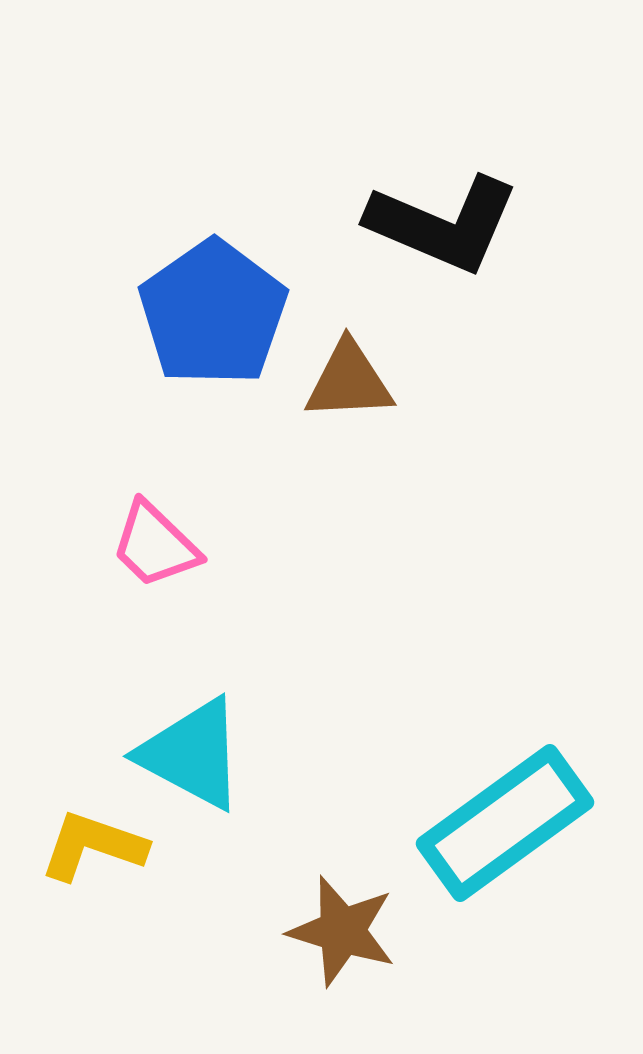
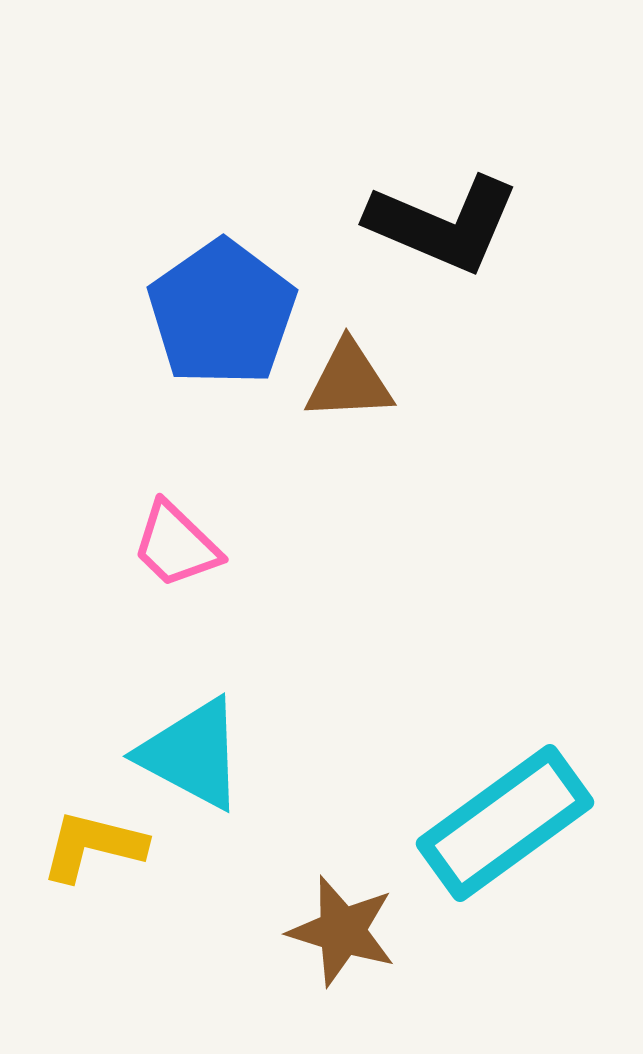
blue pentagon: moved 9 px right
pink trapezoid: moved 21 px right
yellow L-shape: rotated 5 degrees counterclockwise
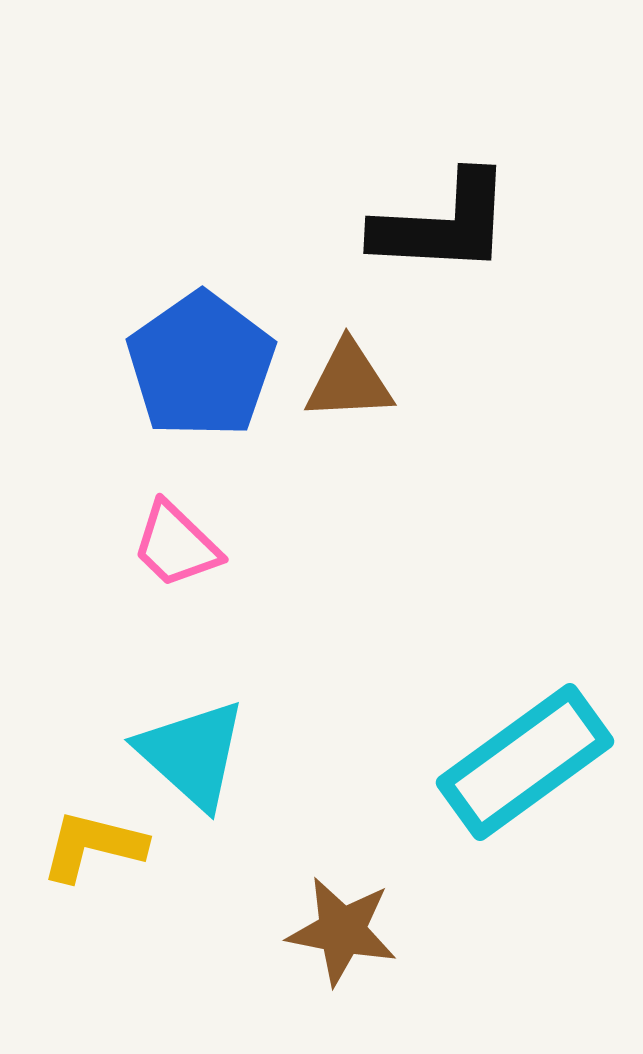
black L-shape: rotated 20 degrees counterclockwise
blue pentagon: moved 21 px left, 52 px down
cyan triangle: rotated 14 degrees clockwise
cyan rectangle: moved 20 px right, 61 px up
brown star: rotated 6 degrees counterclockwise
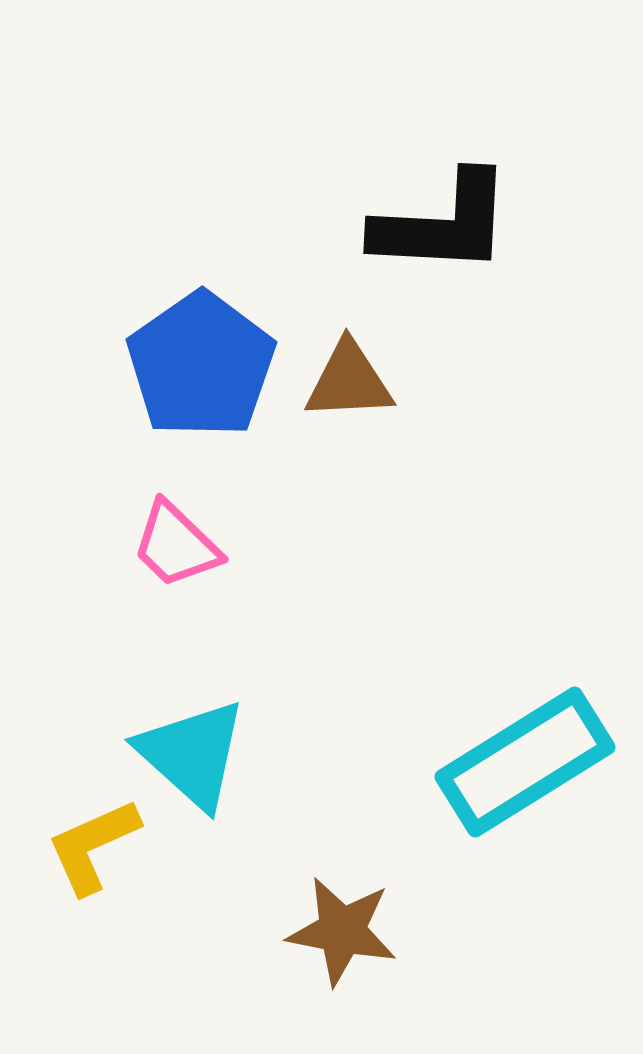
cyan rectangle: rotated 4 degrees clockwise
yellow L-shape: rotated 38 degrees counterclockwise
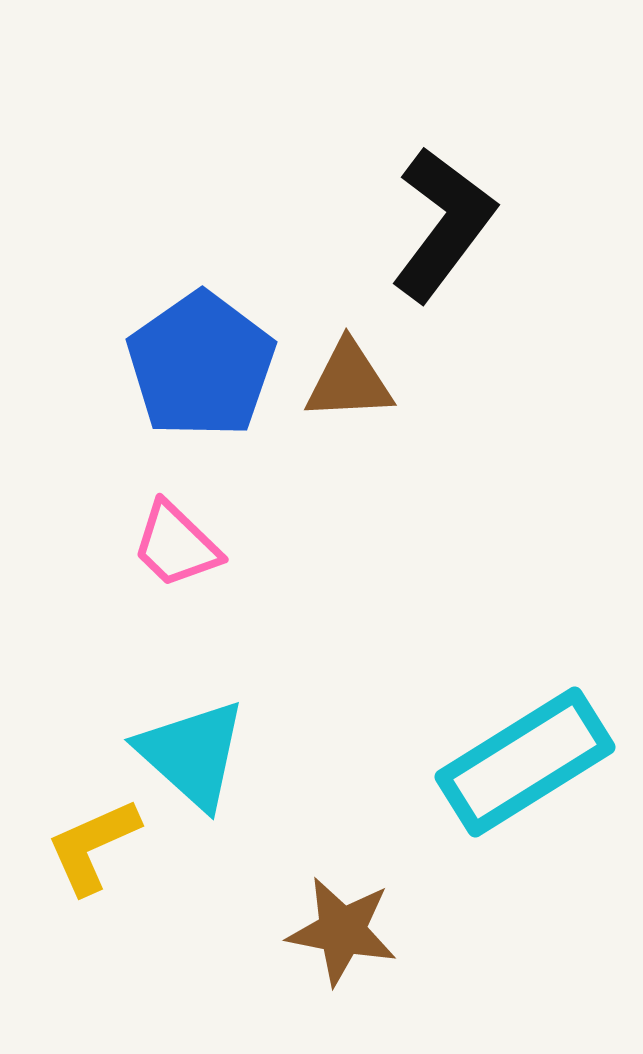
black L-shape: rotated 56 degrees counterclockwise
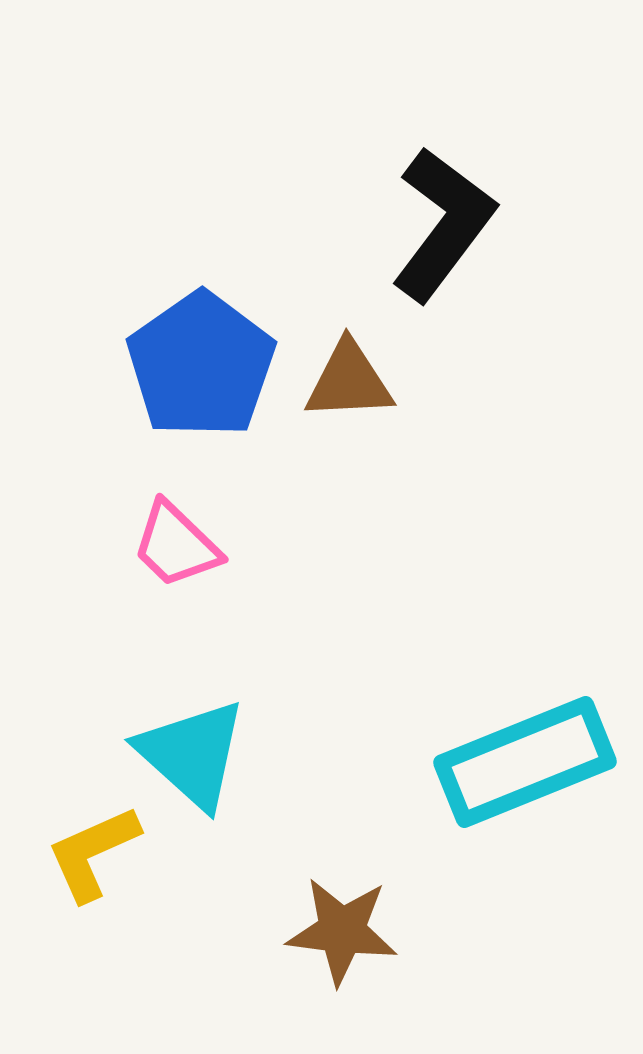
cyan rectangle: rotated 10 degrees clockwise
yellow L-shape: moved 7 px down
brown star: rotated 4 degrees counterclockwise
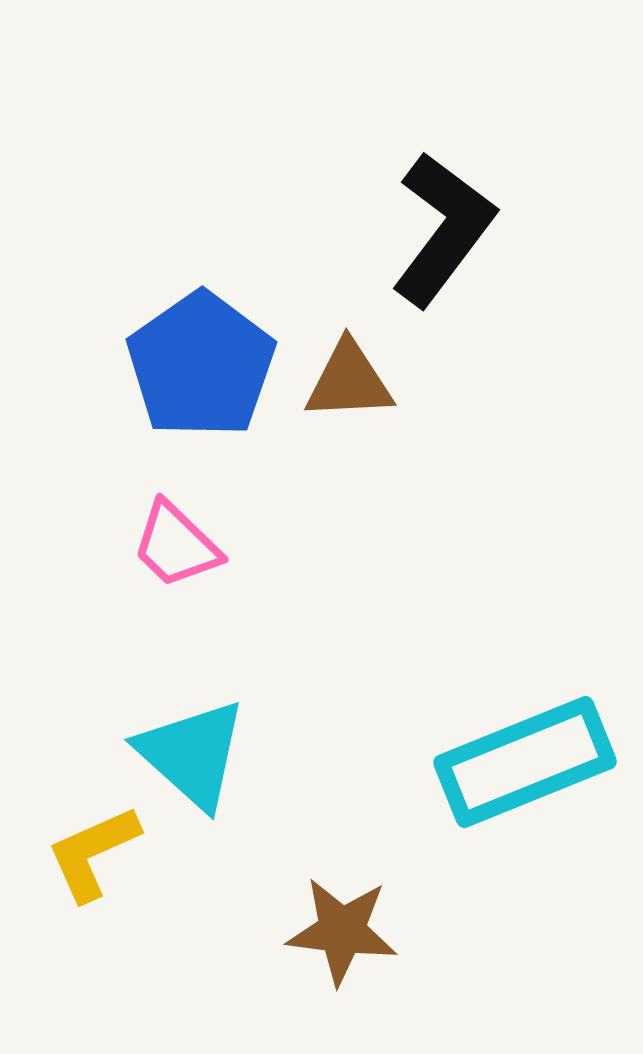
black L-shape: moved 5 px down
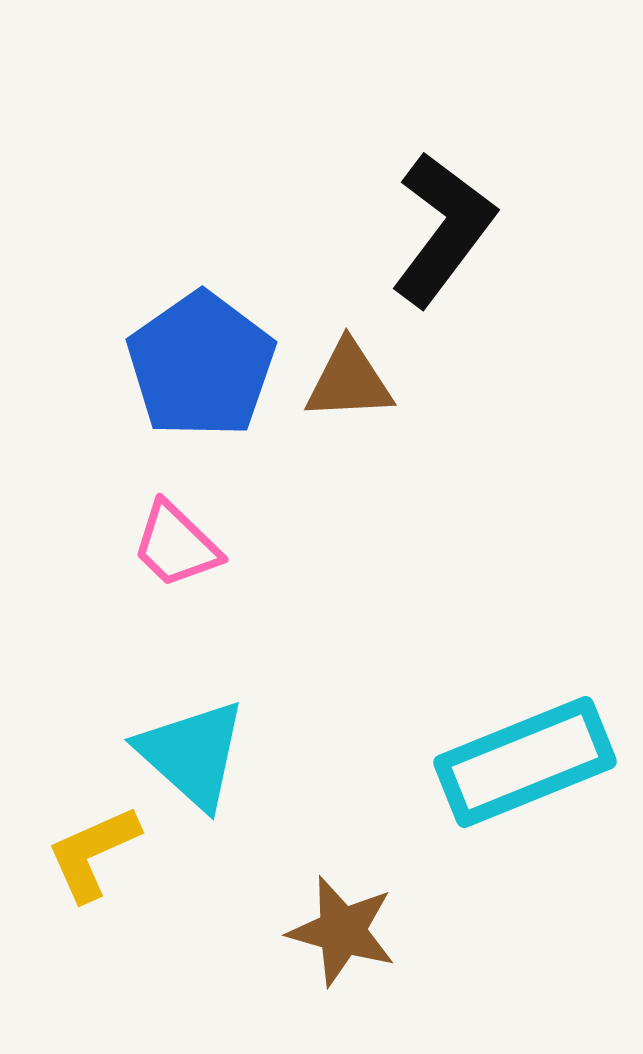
brown star: rotated 9 degrees clockwise
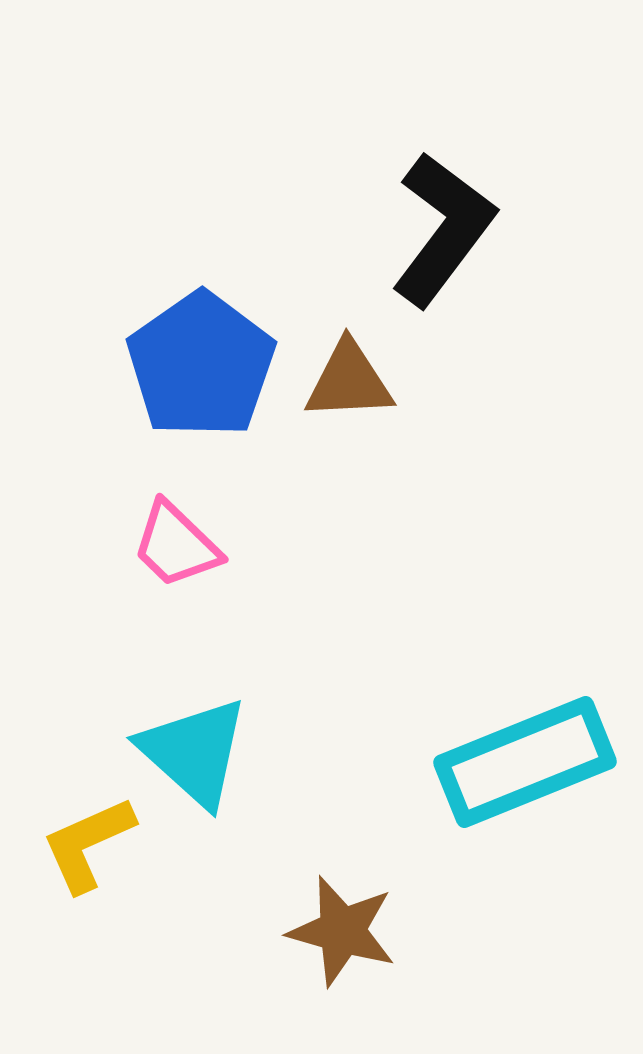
cyan triangle: moved 2 px right, 2 px up
yellow L-shape: moved 5 px left, 9 px up
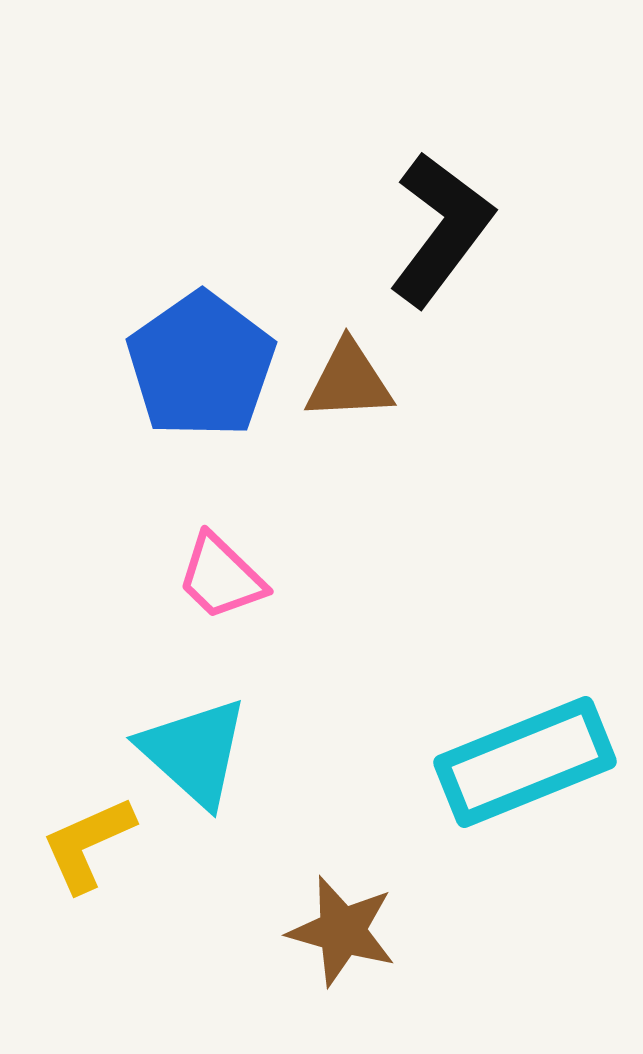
black L-shape: moved 2 px left
pink trapezoid: moved 45 px right, 32 px down
